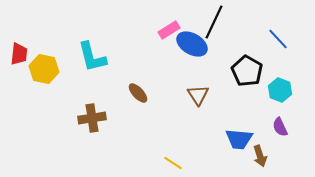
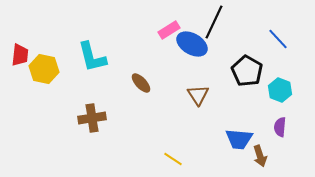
red trapezoid: moved 1 px right, 1 px down
brown ellipse: moved 3 px right, 10 px up
purple semicircle: rotated 30 degrees clockwise
yellow line: moved 4 px up
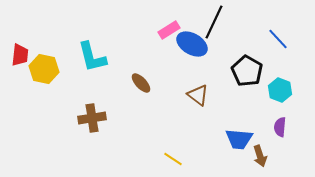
brown triangle: rotated 20 degrees counterclockwise
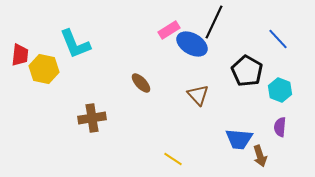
cyan L-shape: moved 17 px left, 13 px up; rotated 8 degrees counterclockwise
brown triangle: rotated 10 degrees clockwise
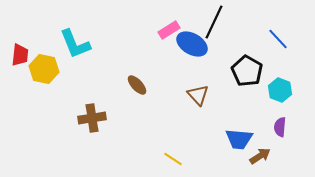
brown ellipse: moved 4 px left, 2 px down
brown arrow: rotated 105 degrees counterclockwise
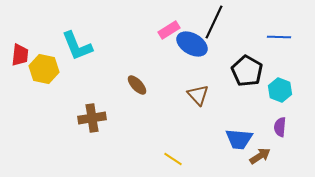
blue line: moved 1 px right, 2 px up; rotated 45 degrees counterclockwise
cyan L-shape: moved 2 px right, 2 px down
